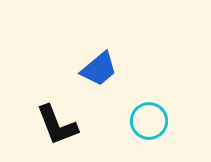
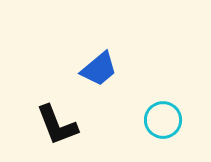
cyan circle: moved 14 px right, 1 px up
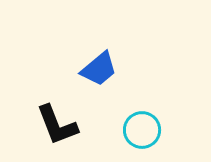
cyan circle: moved 21 px left, 10 px down
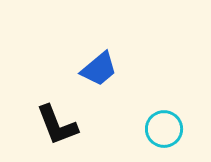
cyan circle: moved 22 px right, 1 px up
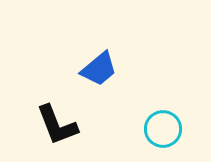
cyan circle: moved 1 px left
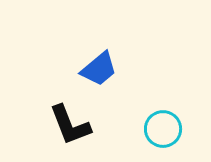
black L-shape: moved 13 px right
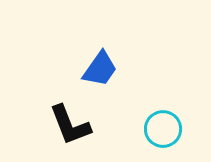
blue trapezoid: moved 1 px right; rotated 15 degrees counterclockwise
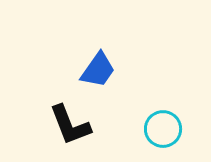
blue trapezoid: moved 2 px left, 1 px down
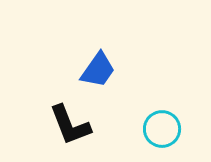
cyan circle: moved 1 px left
